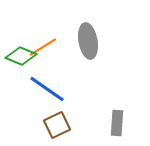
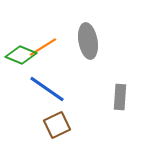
green diamond: moved 1 px up
gray rectangle: moved 3 px right, 26 px up
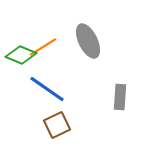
gray ellipse: rotated 16 degrees counterclockwise
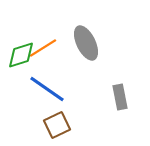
gray ellipse: moved 2 px left, 2 px down
orange line: moved 1 px down
green diamond: rotated 40 degrees counterclockwise
gray rectangle: rotated 15 degrees counterclockwise
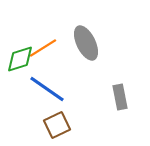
green diamond: moved 1 px left, 4 px down
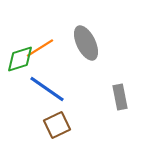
orange line: moved 3 px left
